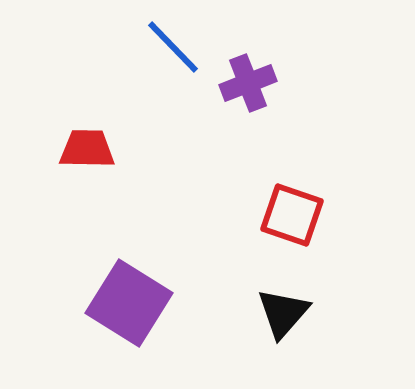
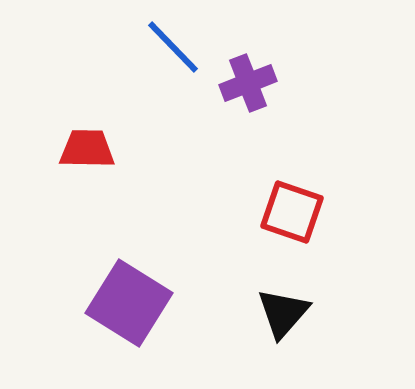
red square: moved 3 px up
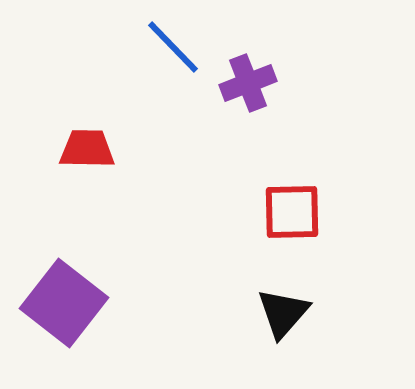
red square: rotated 20 degrees counterclockwise
purple square: moved 65 px left; rotated 6 degrees clockwise
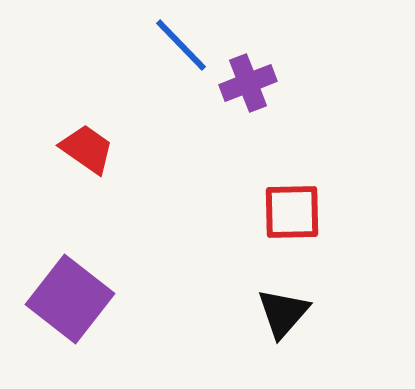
blue line: moved 8 px right, 2 px up
red trapezoid: rotated 34 degrees clockwise
purple square: moved 6 px right, 4 px up
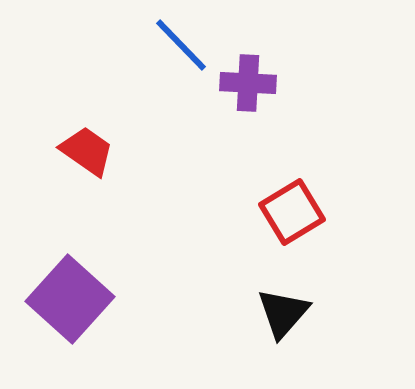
purple cross: rotated 24 degrees clockwise
red trapezoid: moved 2 px down
red square: rotated 30 degrees counterclockwise
purple square: rotated 4 degrees clockwise
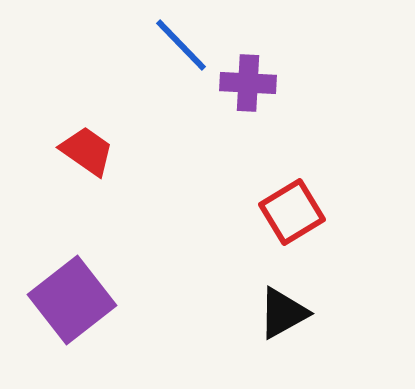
purple square: moved 2 px right, 1 px down; rotated 10 degrees clockwise
black triangle: rotated 20 degrees clockwise
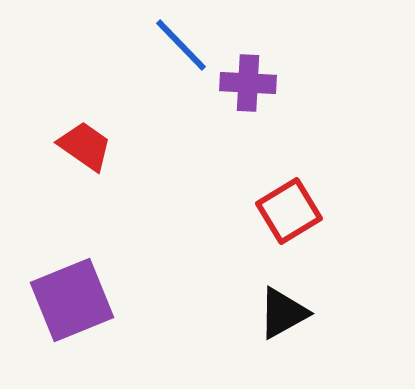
red trapezoid: moved 2 px left, 5 px up
red square: moved 3 px left, 1 px up
purple square: rotated 16 degrees clockwise
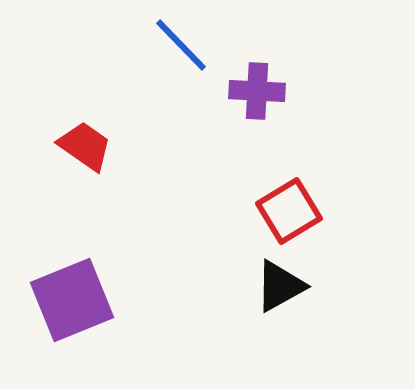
purple cross: moved 9 px right, 8 px down
black triangle: moved 3 px left, 27 px up
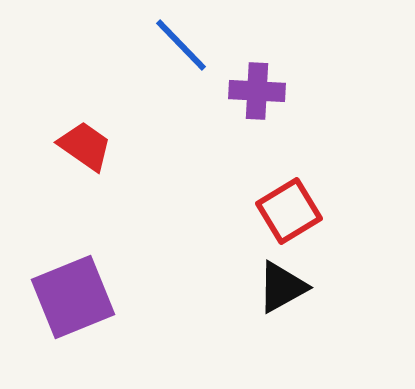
black triangle: moved 2 px right, 1 px down
purple square: moved 1 px right, 3 px up
